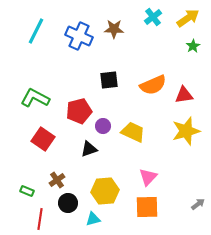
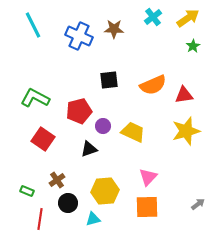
cyan line: moved 3 px left, 6 px up; rotated 52 degrees counterclockwise
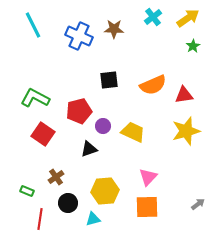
red square: moved 5 px up
brown cross: moved 1 px left, 3 px up
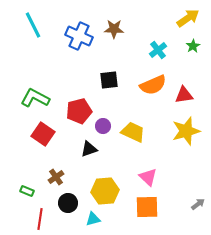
cyan cross: moved 5 px right, 33 px down
pink triangle: rotated 30 degrees counterclockwise
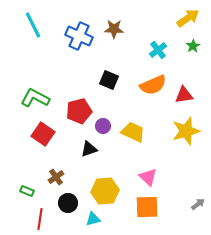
black square: rotated 30 degrees clockwise
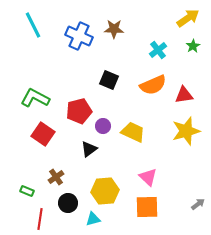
black triangle: rotated 18 degrees counterclockwise
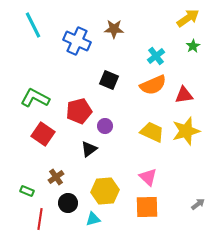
blue cross: moved 2 px left, 5 px down
cyan cross: moved 2 px left, 6 px down
purple circle: moved 2 px right
yellow trapezoid: moved 19 px right
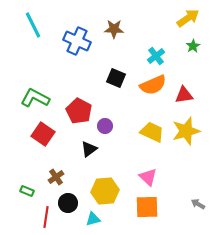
black square: moved 7 px right, 2 px up
red pentagon: rotated 30 degrees counterclockwise
gray arrow: rotated 112 degrees counterclockwise
red line: moved 6 px right, 2 px up
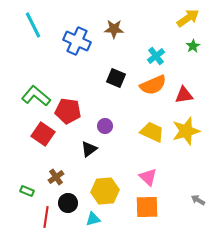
green L-shape: moved 1 px right, 2 px up; rotated 12 degrees clockwise
red pentagon: moved 11 px left; rotated 20 degrees counterclockwise
gray arrow: moved 4 px up
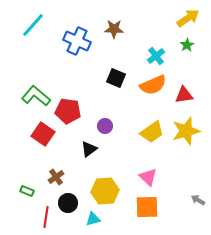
cyan line: rotated 68 degrees clockwise
green star: moved 6 px left, 1 px up
yellow trapezoid: rotated 120 degrees clockwise
